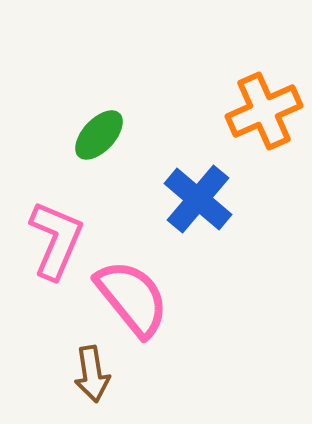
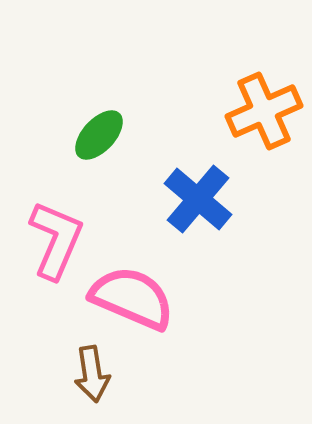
pink semicircle: rotated 28 degrees counterclockwise
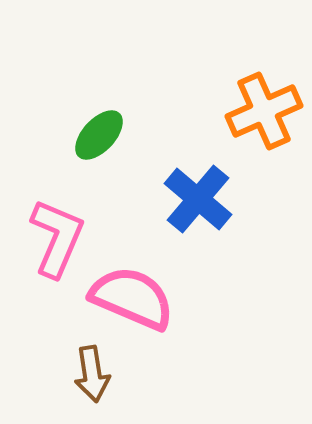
pink L-shape: moved 1 px right, 2 px up
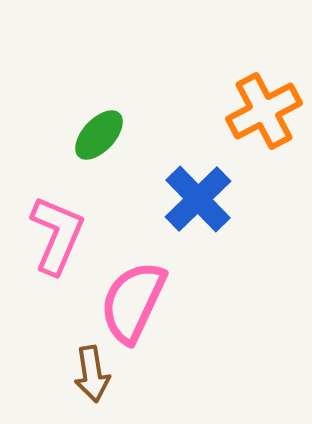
orange cross: rotated 4 degrees counterclockwise
blue cross: rotated 6 degrees clockwise
pink L-shape: moved 3 px up
pink semicircle: moved 1 px right, 4 px down; rotated 88 degrees counterclockwise
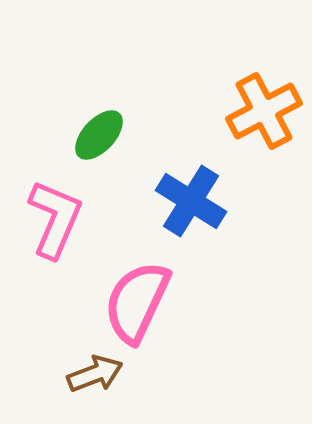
blue cross: moved 7 px left, 2 px down; rotated 14 degrees counterclockwise
pink L-shape: moved 2 px left, 16 px up
pink semicircle: moved 4 px right
brown arrow: moved 3 px right; rotated 102 degrees counterclockwise
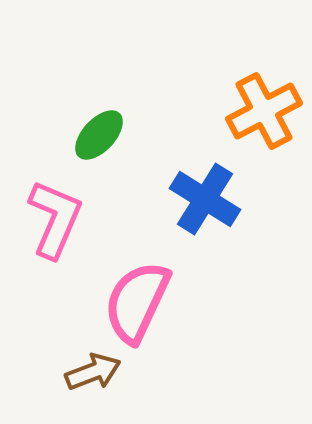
blue cross: moved 14 px right, 2 px up
brown arrow: moved 2 px left, 2 px up
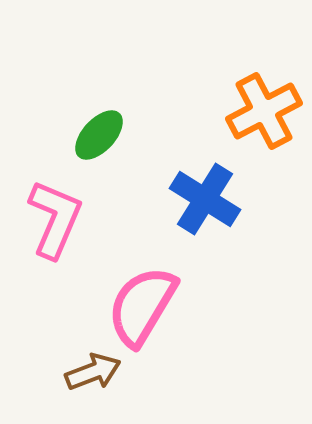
pink semicircle: moved 5 px right, 4 px down; rotated 6 degrees clockwise
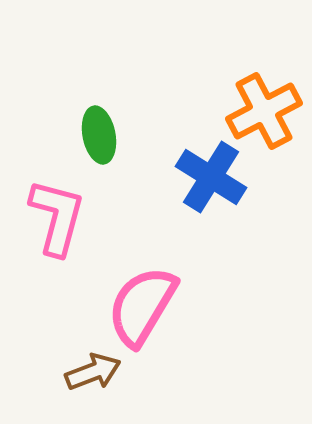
green ellipse: rotated 54 degrees counterclockwise
blue cross: moved 6 px right, 22 px up
pink L-shape: moved 2 px right, 2 px up; rotated 8 degrees counterclockwise
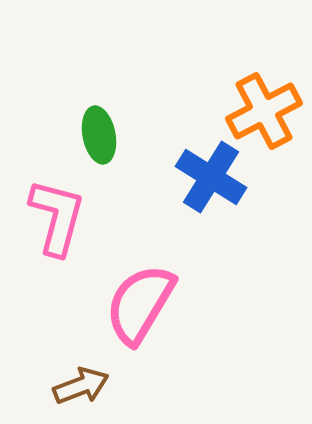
pink semicircle: moved 2 px left, 2 px up
brown arrow: moved 12 px left, 14 px down
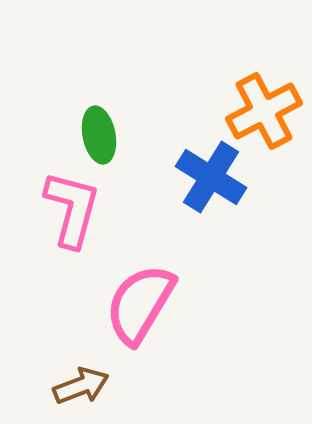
pink L-shape: moved 15 px right, 8 px up
